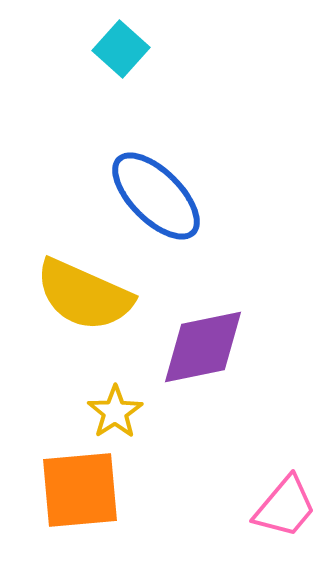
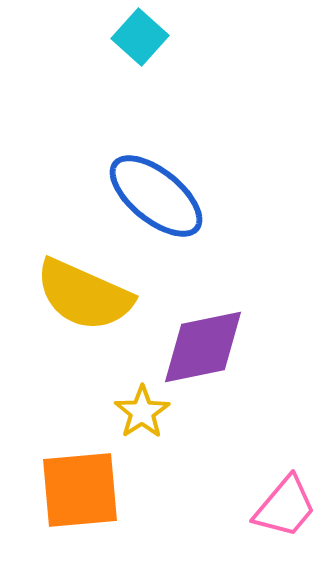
cyan square: moved 19 px right, 12 px up
blue ellipse: rotated 6 degrees counterclockwise
yellow star: moved 27 px right
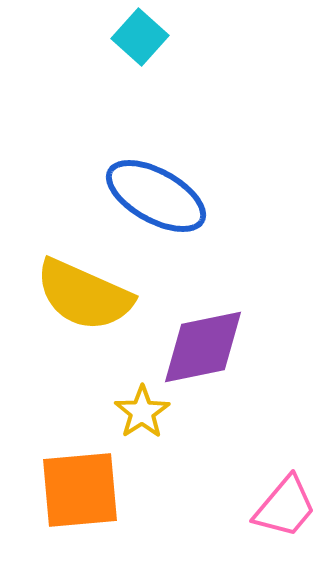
blue ellipse: rotated 10 degrees counterclockwise
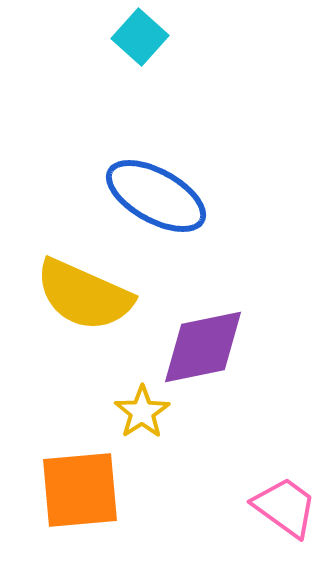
pink trapezoid: rotated 94 degrees counterclockwise
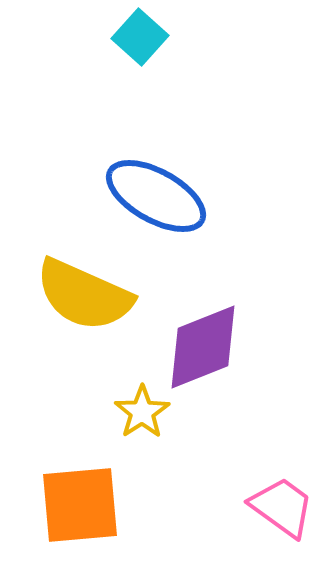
purple diamond: rotated 10 degrees counterclockwise
orange square: moved 15 px down
pink trapezoid: moved 3 px left
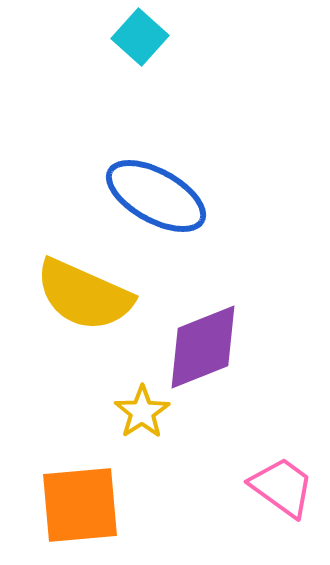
pink trapezoid: moved 20 px up
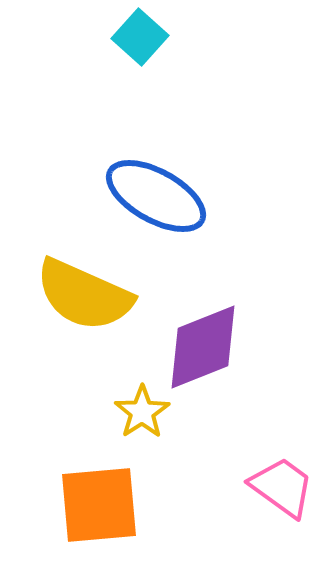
orange square: moved 19 px right
